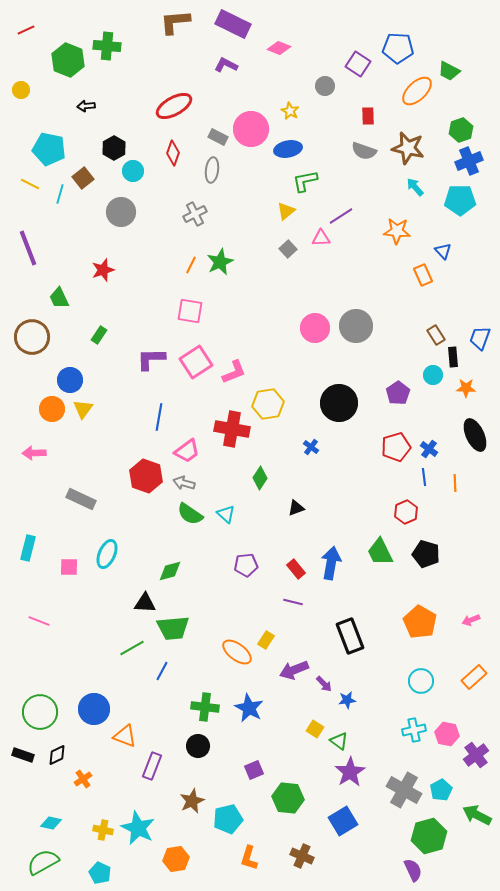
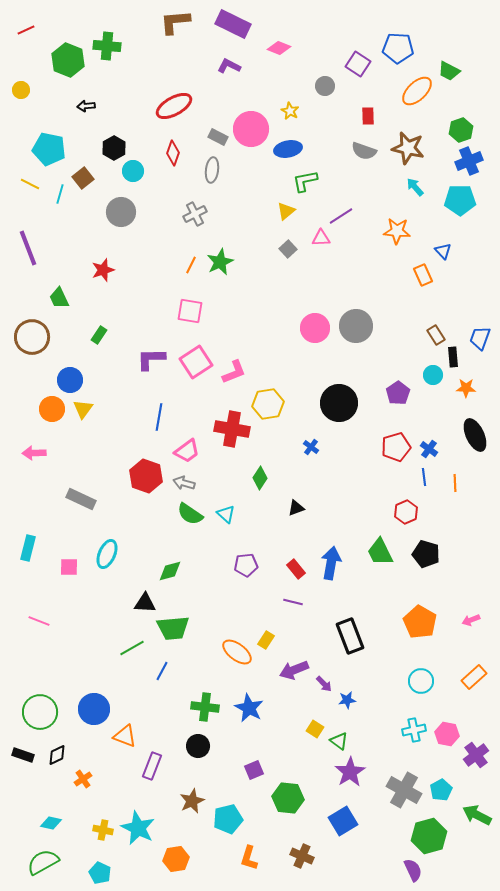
purple L-shape at (226, 65): moved 3 px right, 1 px down
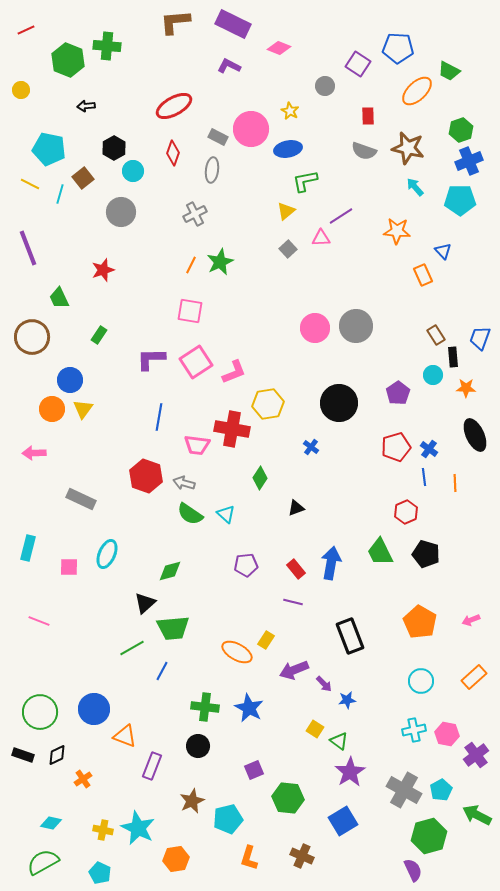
pink trapezoid at (187, 451): moved 10 px right, 6 px up; rotated 44 degrees clockwise
black triangle at (145, 603): rotated 45 degrees counterclockwise
orange ellipse at (237, 652): rotated 8 degrees counterclockwise
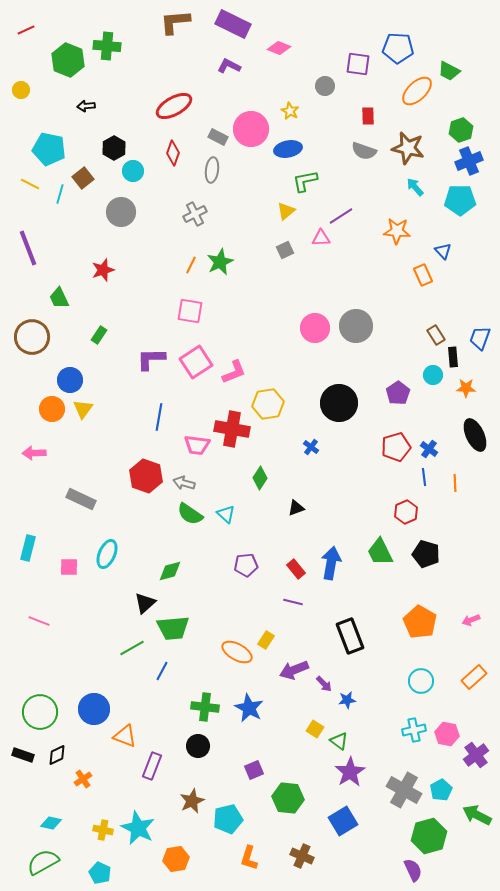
purple square at (358, 64): rotated 25 degrees counterclockwise
gray square at (288, 249): moved 3 px left, 1 px down; rotated 18 degrees clockwise
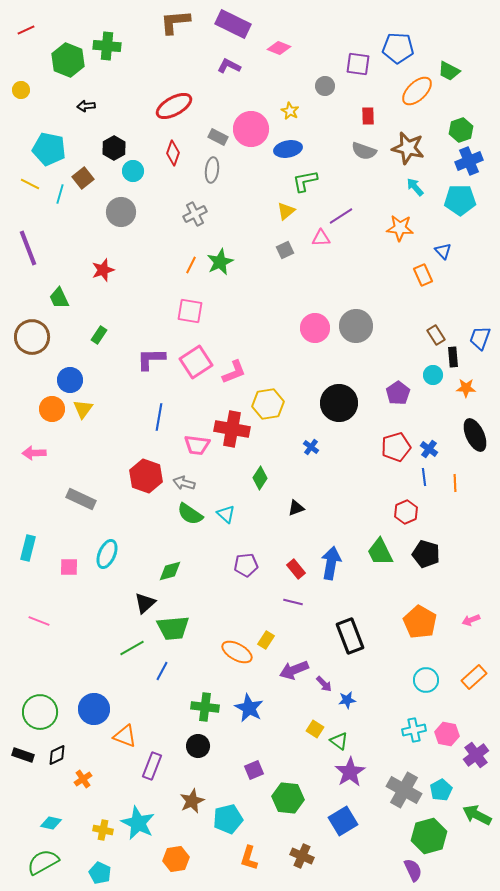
orange star at (397, 231): moved 3 px right, 3 px up
cyan circle at (421, 681): moved 5 px right, 1 px up
cyan star at (138, 828): moved 5 px up
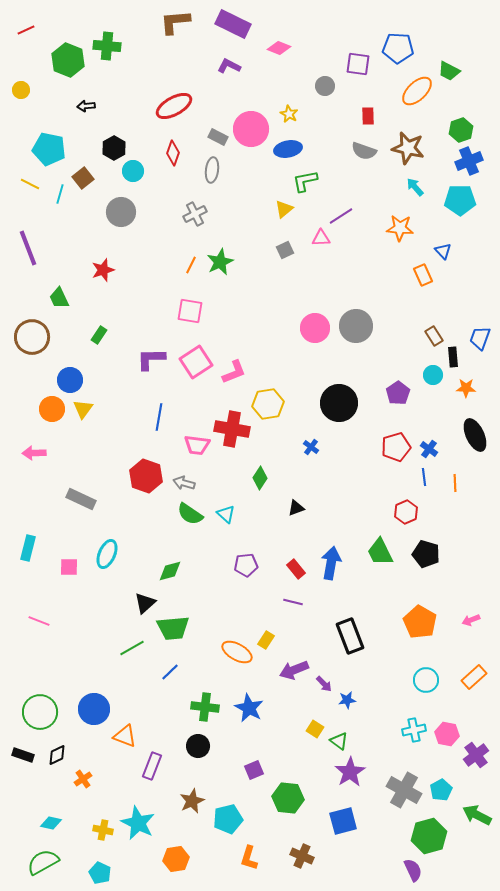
yellow star at (290, 111): moved 1 px left, 3 px down
yellow triangle at (286, 211): moved 2 px left, 2 px up
brown rectangle at (436, 335): moved 2 px left, 1 px down
blue line at (162, 671): moved 8 px right, 1 px down; rotated 18 degrees clockwise
blue square at (343, 821): rotated 16 degrees clockwise
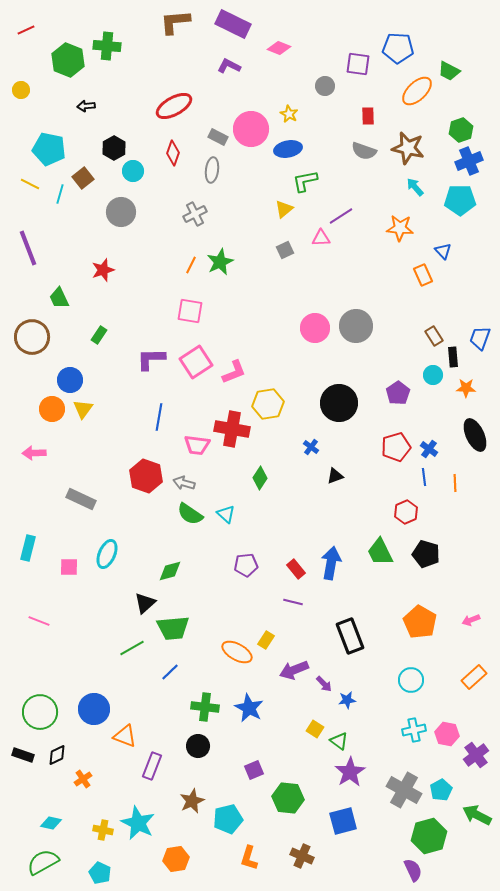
black triangle at (296, 508): moved 39 px right, 32 px up
cyan circle at (426, 680): moved 15 px left
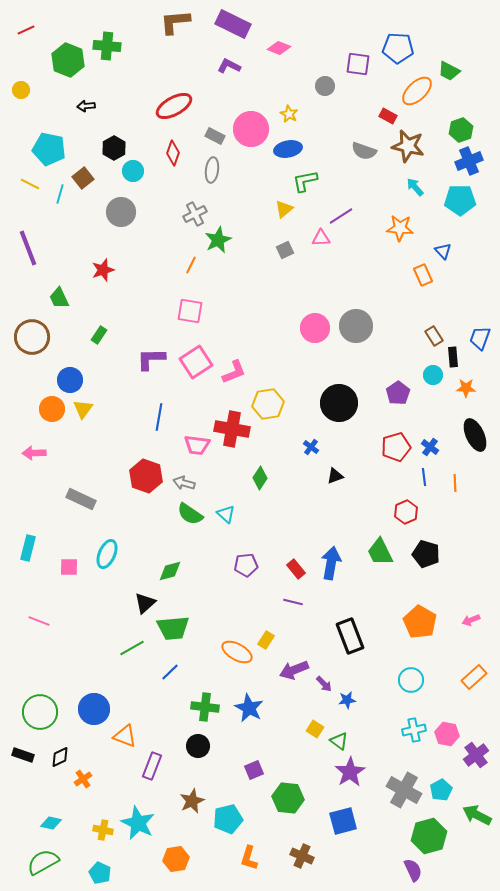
red rectangle at (368, 116): moved 20 px right; rotated 60 degrees counterclockwise
gray rectangle at (218, 137): moved 3 px left, 1 px up
brown star at (408, 148): moved 2 px up
green star at (220, 262): moved 2 px left, 22 px up
blue cross at (429, 449): moved 1 px right, 2 px up
black diamond at (57, 755): moved 3 px right, 2 px down
